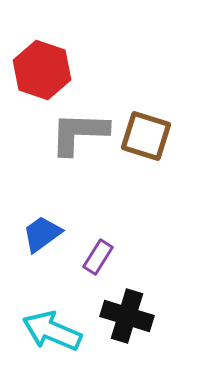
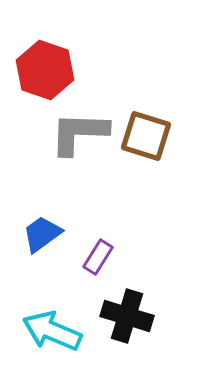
red hexagon: moved 3 px right
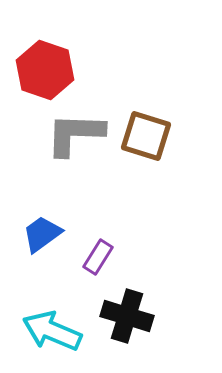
gray L-shape: moved 4 px left, 1 px down
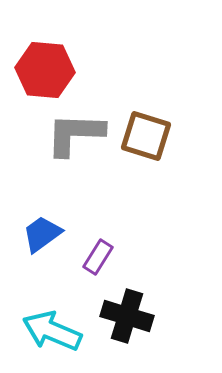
red hexagon: rotated 14 degrees counterclockwise
